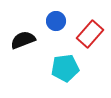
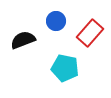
red rectangle: moved 1 px up
cyan pentagon: rotated 20 degrees clockwise
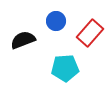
cyan pentagon: rotated 16 degrees counterclockwise
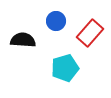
black semicircle: rotated 25 degrees clockwise
cyan pentagon: rotated 12 degrees counterclockwise
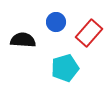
blue circle: moved 1 px down
red rectangle: moved 1 px left
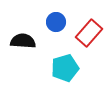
black semicircle: moved 1 px down
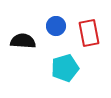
blue circle: moved 4 px down
red rectangle: rotated 52 degrees counterclockwise
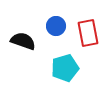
red rectangle: moved 1 px left
black semicircle: rotated 15 degrees clockwise
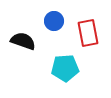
blue circle: moved 2 px left, 5 px up
cyan pentagon: rotated 12 degrees clockwise
